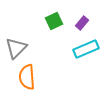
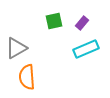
green square: rotated 12 degrees clockwise
gray triangle: rotated 15 degrees clockwise
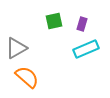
purple rectangle: moved 1 px down; rotated 24 degrees counterclockwise
orange semicircle: rotated 135 degrees clockwise
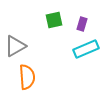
green square: moved 1 px up
gray triangle: moved 1 px left, 2 px up
orange semicircle: rotated 45 degrees clockwise
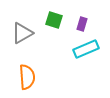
green square: rotated 30 degrees clockwise
gray triangle: moved 7 px right, 13 px up
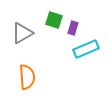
purple rectangle: moved 9 px left, 4 px down
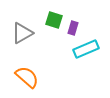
orange semicircle: rotated 45 degrees counterclockwise
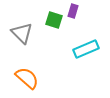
purple rectangle: moved 17 px up
gray triangle: rotated 45 degrees counterclockwise
orange semicircle: moved 1 px down
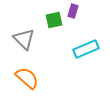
green square: rotated 30 degrees counterclockwise
gray triangle: moved 2 px right, 6 px down
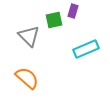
gray triangle: moved 5 px right, 3 px up
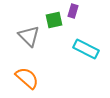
cyan rectangle: rotated 50 degrees clockwise
